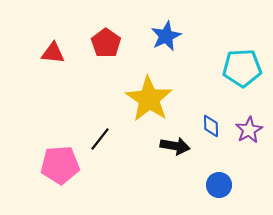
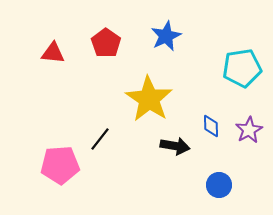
cyan pentagon: rotated 6 degrees counterclockwise
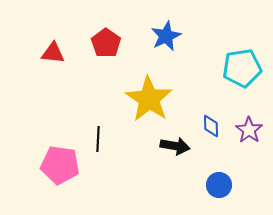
purple star: rotated 8 degrees counterclockwise
black line: moved 2 px left; rotated 35 degrees counterclockwise
pink pentagon: rotated 12 degrees clockwise
